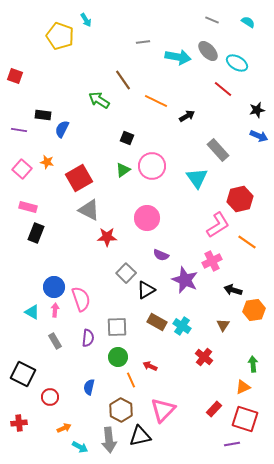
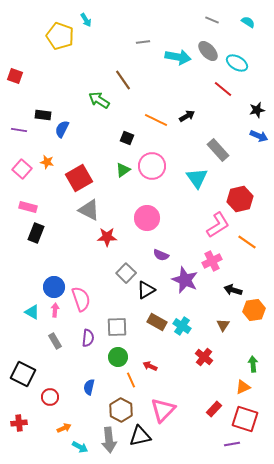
orange line at (156, 101): moved 19 px down
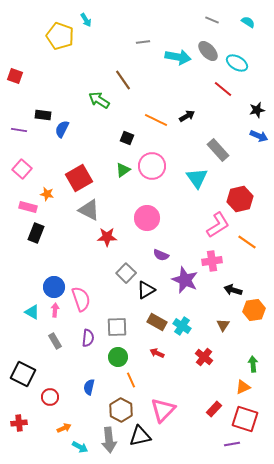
orange star at (47, 162): moved 32 px down
pink cross at (212, 261): rotated 18 degrees clockwise
red arrow at (150, 366): moved 7 px right, 13 px up
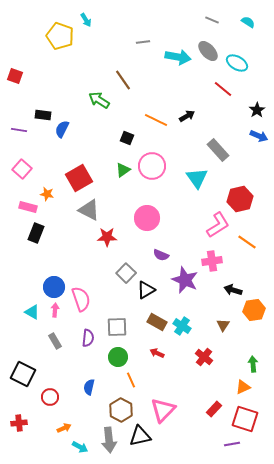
black star at (257, 110): rotated 21 degrees counterclockwise
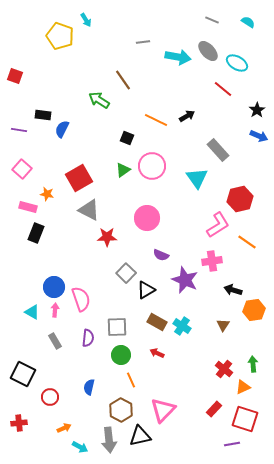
green circle at (118, 357): moved 3 px right, 2 px up
red cross at (204, 357): moved 20 px right, 12 px down
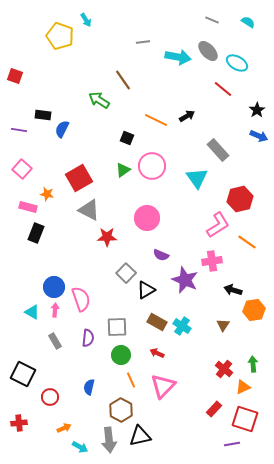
pink triangle at (163, 410): moved 24 px up
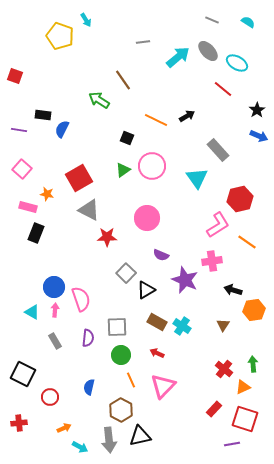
cyan arrow at (178, 57): rotated 50 degrees counterclockwise
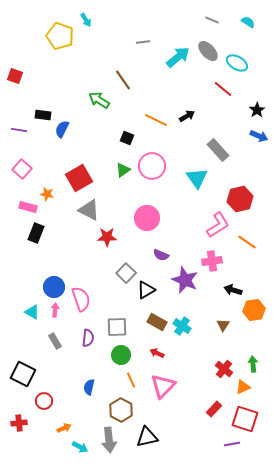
red circle at (50, 397): moved 6 px left, 4 px down
black triangle at (140, 436): moved 7 px right, 1 px down
